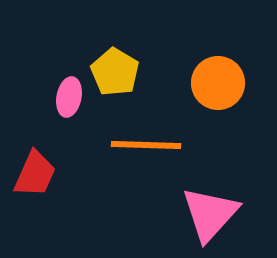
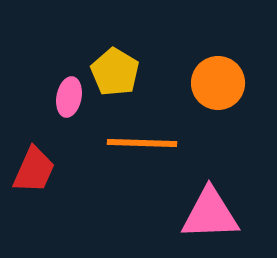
orange line: moved 4 px left, 2 px up
red trapezoid: moved 1 px left, 4 px up
pink triangle: rotated 46 degrees clockwise
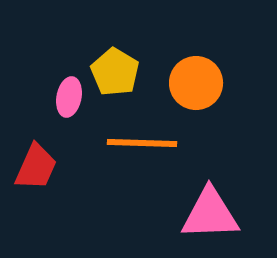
orange circle: moved 22 px left
red trapezoid: moved 2 px right, 3 px up
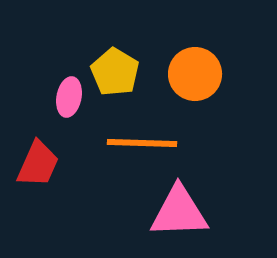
orange circle: moved 1 px left, 9 px up
red trapezoid: moved 2 px right, 3 px up
pink triangle: moved 31 px left, 2 px up
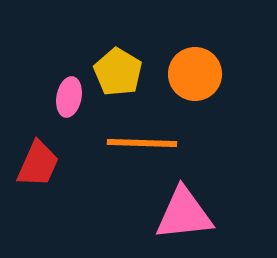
yellow pentagon: moved 3 px right
pink triangle: moved 5 px right, 2 px down; rotated 4 degrees counterclockwise
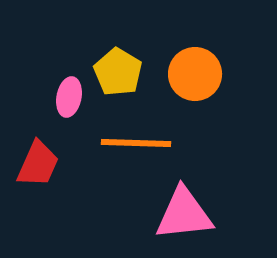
orange line: moved 6 px left
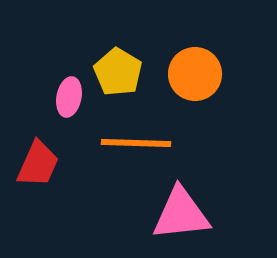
pink triangle: moved 3 px left
